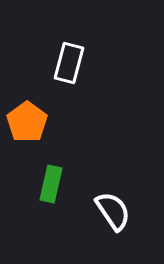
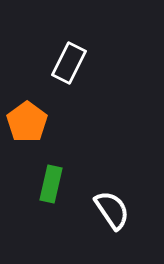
white rectangle: rotated 12 degrees clockwise
white semicircle: moved 1 px left, 1 px up
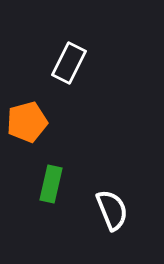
orange pentagon: rotated 21 degrees clockwise
white semicircle: rotated 12 degrees clockwise
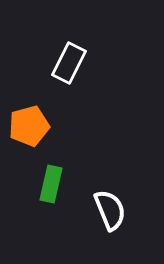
orange pentagon: moved 2 px right, 4 px down
white semicircle: moved 2 px left
